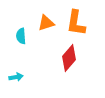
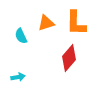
orange L-shape: rotated 8 degrees counterclockwise
cyan semicircle: rotated 21 degrees counterclockwise
cyan arrow: moved 2 px right
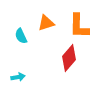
orange L-shape: moved 3 px right, 3 px down
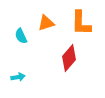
orange L-shape: moved 2 px right, 3 px up
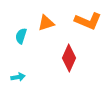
orange L-shape: moved 7 px right, 2 px up; rotated 68 degrees counterclockwise
cyan semicircle: rotated 42 degrees clockwise
red diamond: rotated 16 degrees counterclockwise
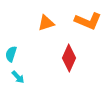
cyan semicircle: moved 10 px left, 18 px down
cyan arrow: rotated 56 degrees clockwise
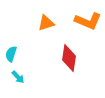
red diamond: rotated 16 degrees counterclockwise
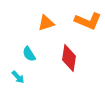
cyan semicircle: moved 18 px right; rotated 49 degrees counterclockwise
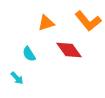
orange L-shape: rotated 28 degrees clockwise
red diamond: moved 8 px up; rotated 44 degrees counterclockwise
cyan arrow: moved 1 px left, 1 px down
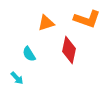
orange L-shape: moved 1 px left, 2 px up; rotated 32 degrees counterclockwise
red diamond: rotated 48 degrees clockwise
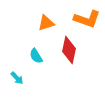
cyan semicircle: moved 7 px right, 2 px down
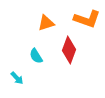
red diamond: rotated 8 degrees clockwise
